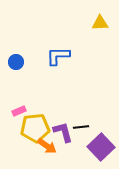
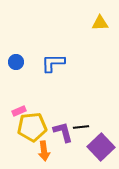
blue L-shape: moved 5 px left, 7 px down
yellow pentagon: moved 3 px left, 1 px up
orange arrow: moved 3 px left, 5 px down; rotated 48 degrees clockwise
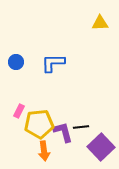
pink rectangle: rotated 40 degrees counterclockwise
yellow pentagon: moved 7 px right, 3 px up
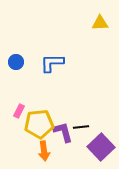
blue L-shape: moved 1 px left
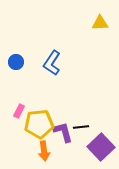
blue L-shape: rotated 55 degrees counterclockwise
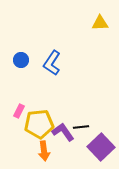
blue circle: moved 5 px right, 2 px up
purple L-shape: rotated 20 degrees counterclockwise
